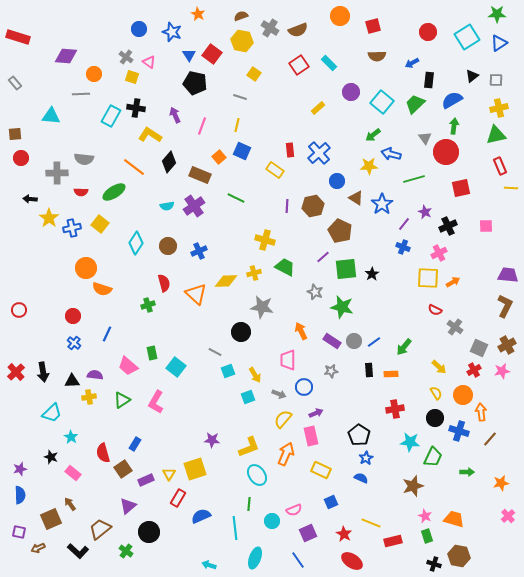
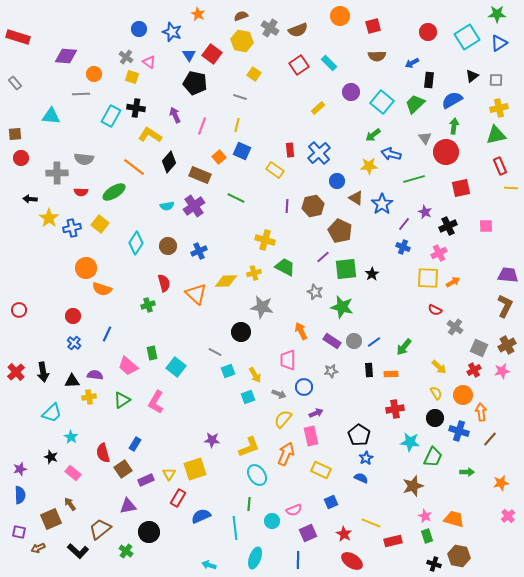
purple triangle at (128, 506): rotated 30 degrees clockwise
blue line at (298, 560): rotated 36 degrees clockwise
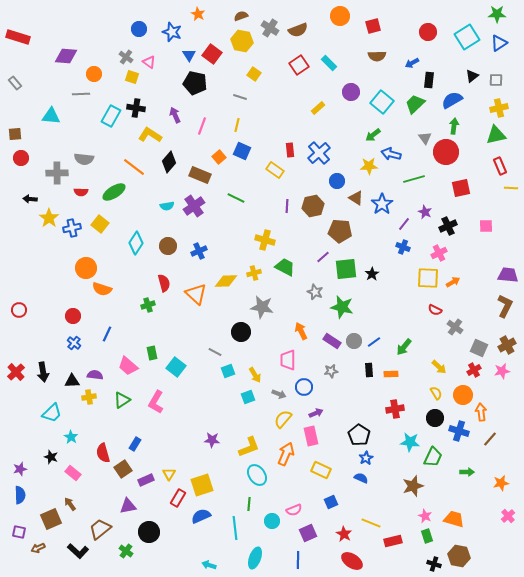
brown pentagon at (340, 231): rotated 20 degrees counterclockwise
yellow square at (195, 469): moved 7 px right, 16 px down
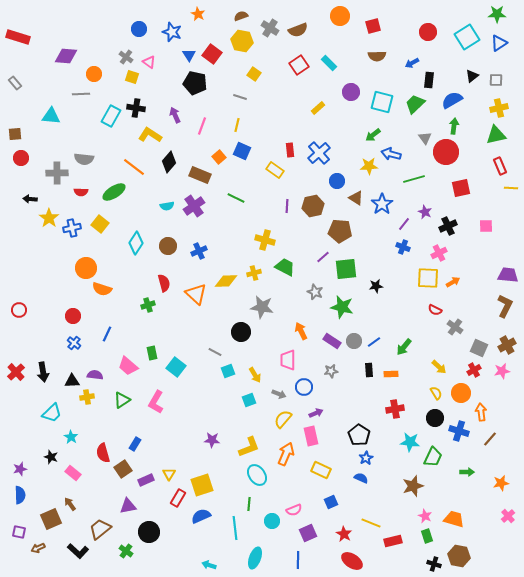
cyan square at (382, 102): rotated 25 degrees counterclockwise
black star at (372, 274): moved 4 px right, 12 px down; rotated 24 degrees clockwise
orange circle at (463, 395): moved 2 px left, 2 px up
yellow cross at (89, 397): moved 2 px left
cyan square at (248, 397): moved 1 px right, 3 px down
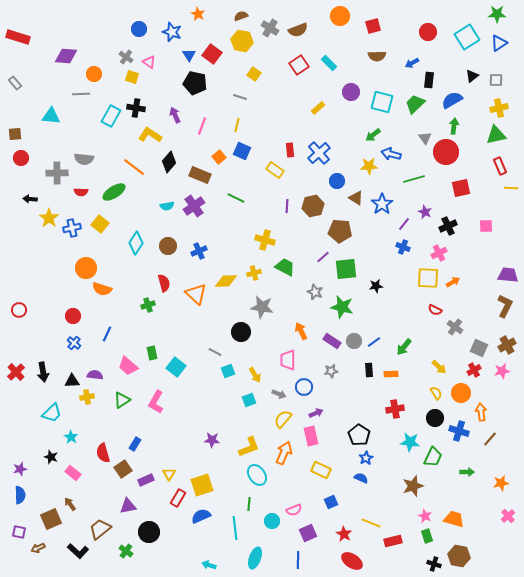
orange arrow at (286, 454): moved 2 px left, 1 px up
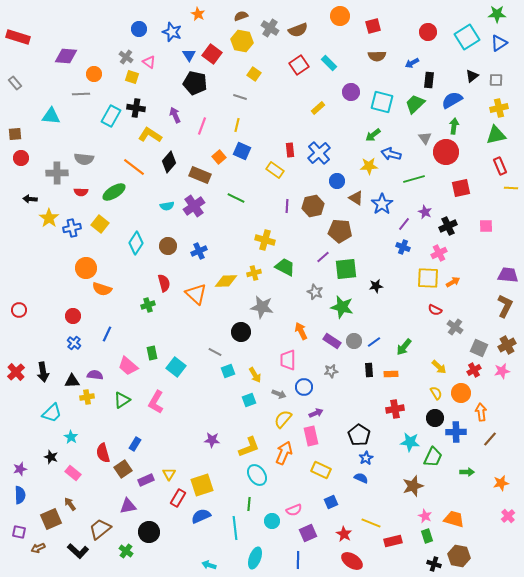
blue cross at (459, 431): moved 3 px left, 1 px down; rotated 18 degrees counterclockwise
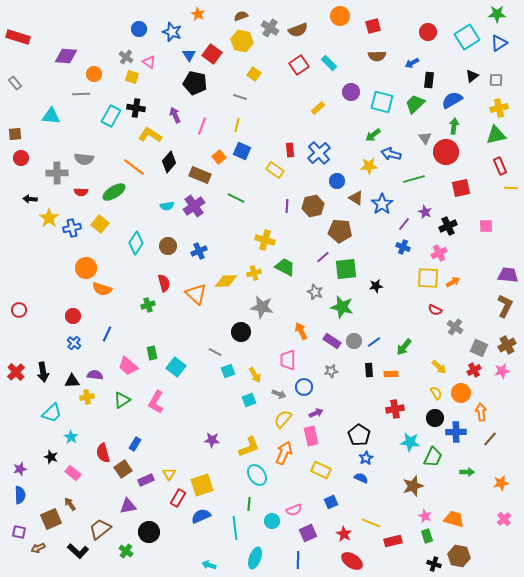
pink cross at (508, 516): moved 4 px left, 3 px down
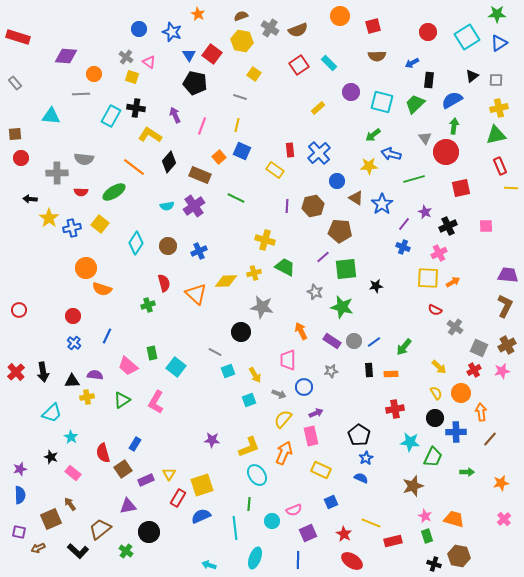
blue line at (107, 334): moved 2 px down
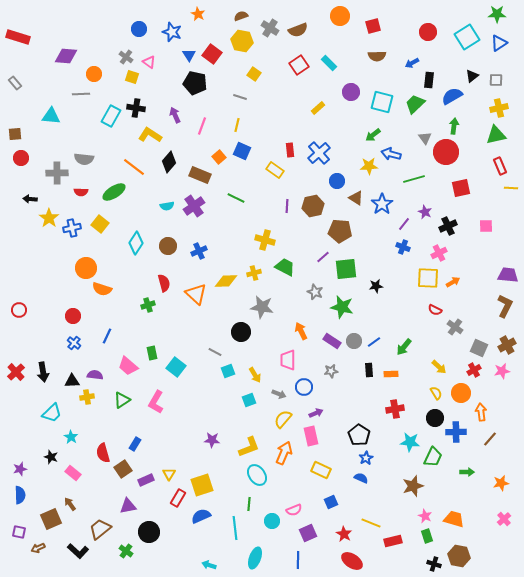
blue semicircle at (452, 100): moved 4 px up
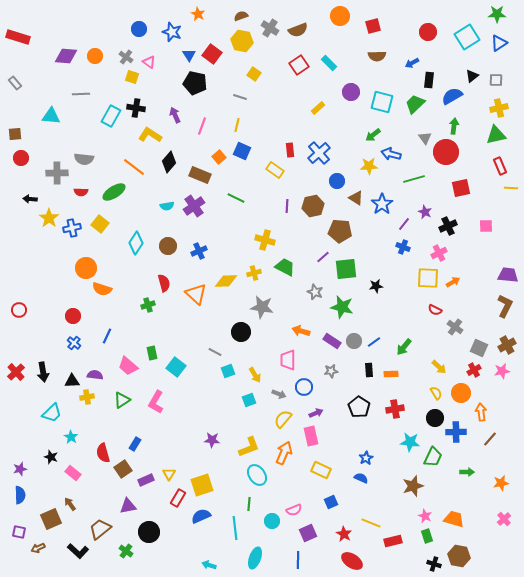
orange circle at (94, 74): moved 1 px right, 18 px up
orange arrow at (301, 331): rotated 48 degrees counterclockwise
black pentagon at (359, 435): moved 28 px up
